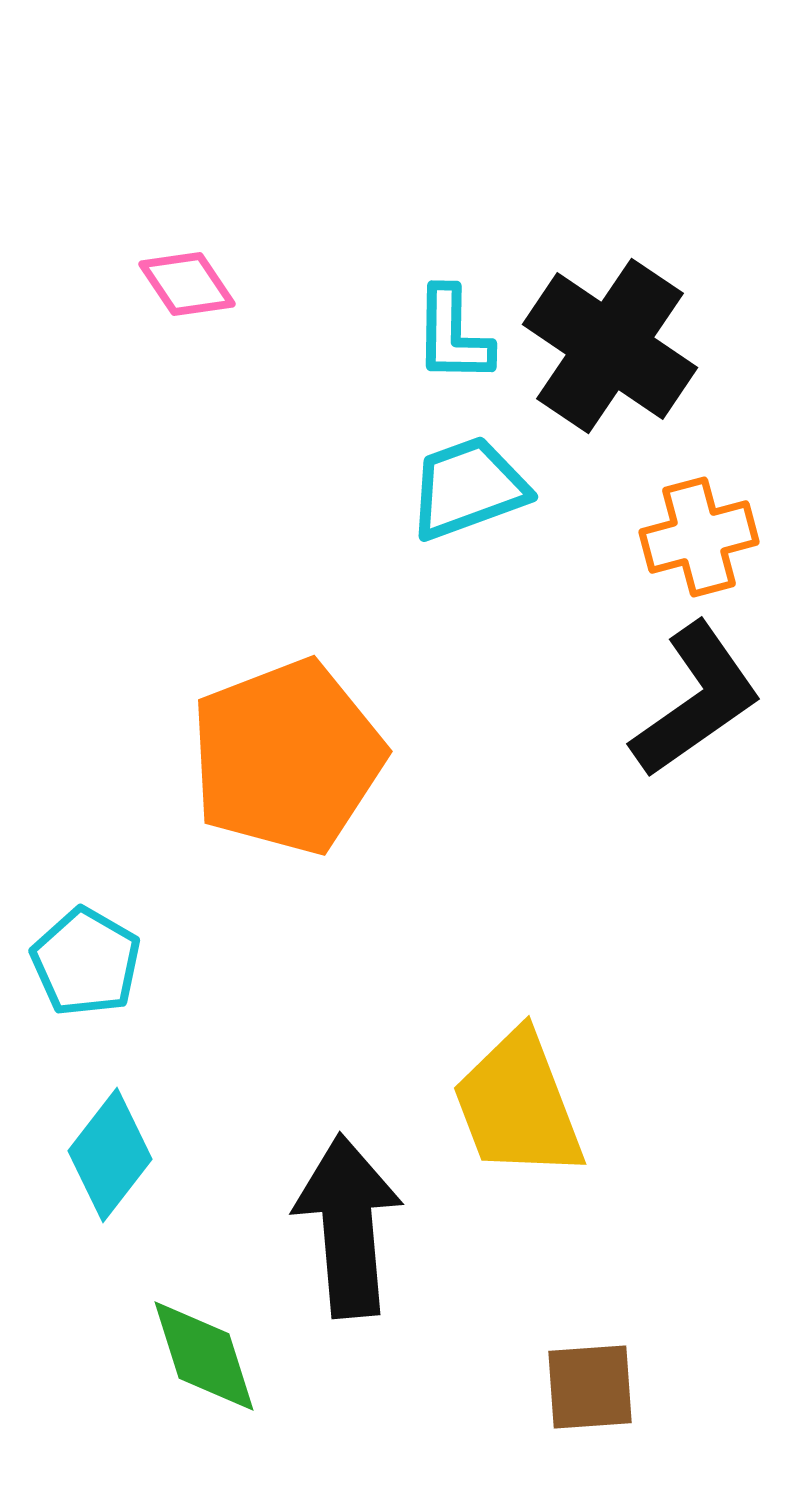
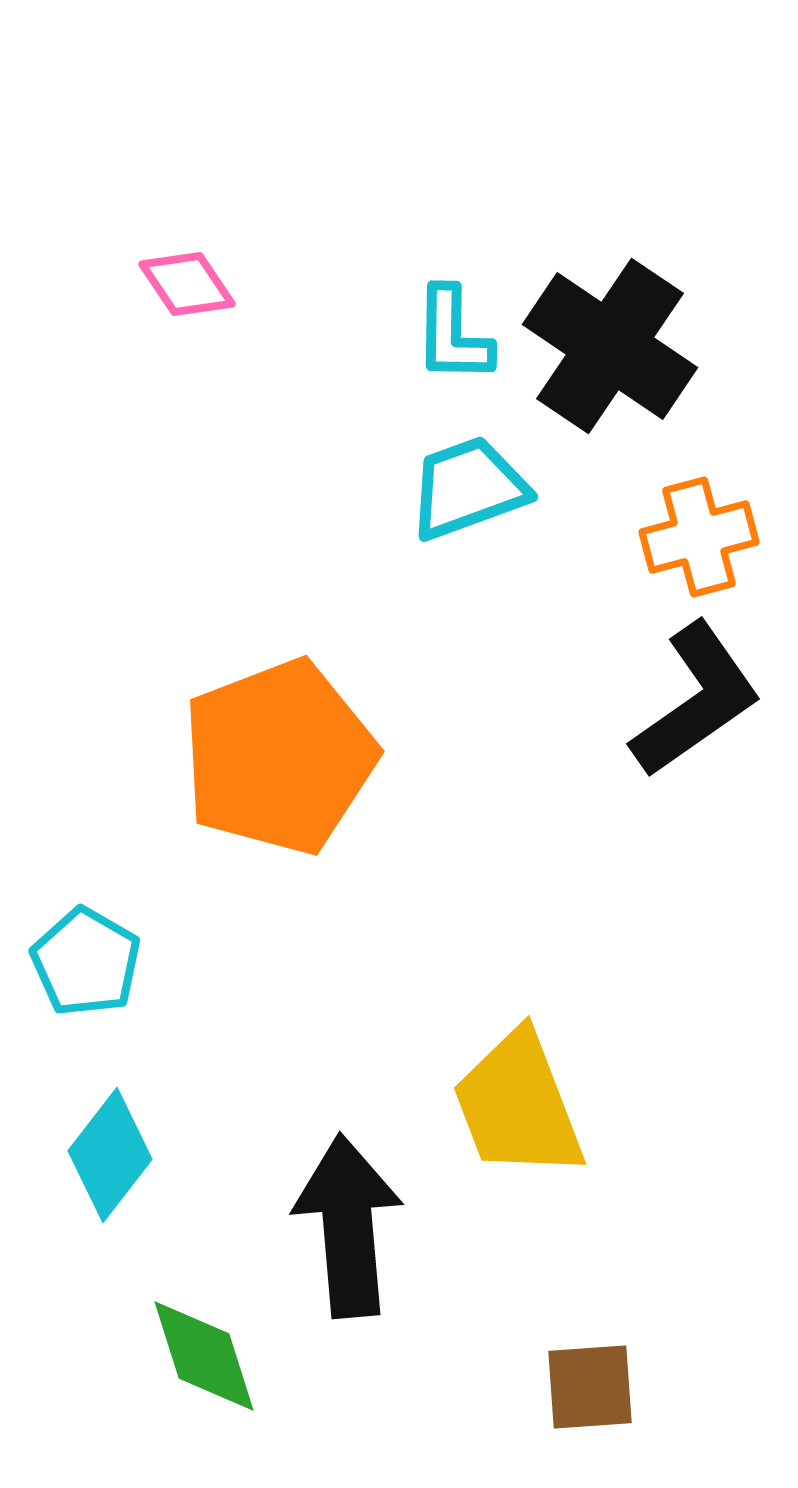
orange pentagon: moved 8 px left
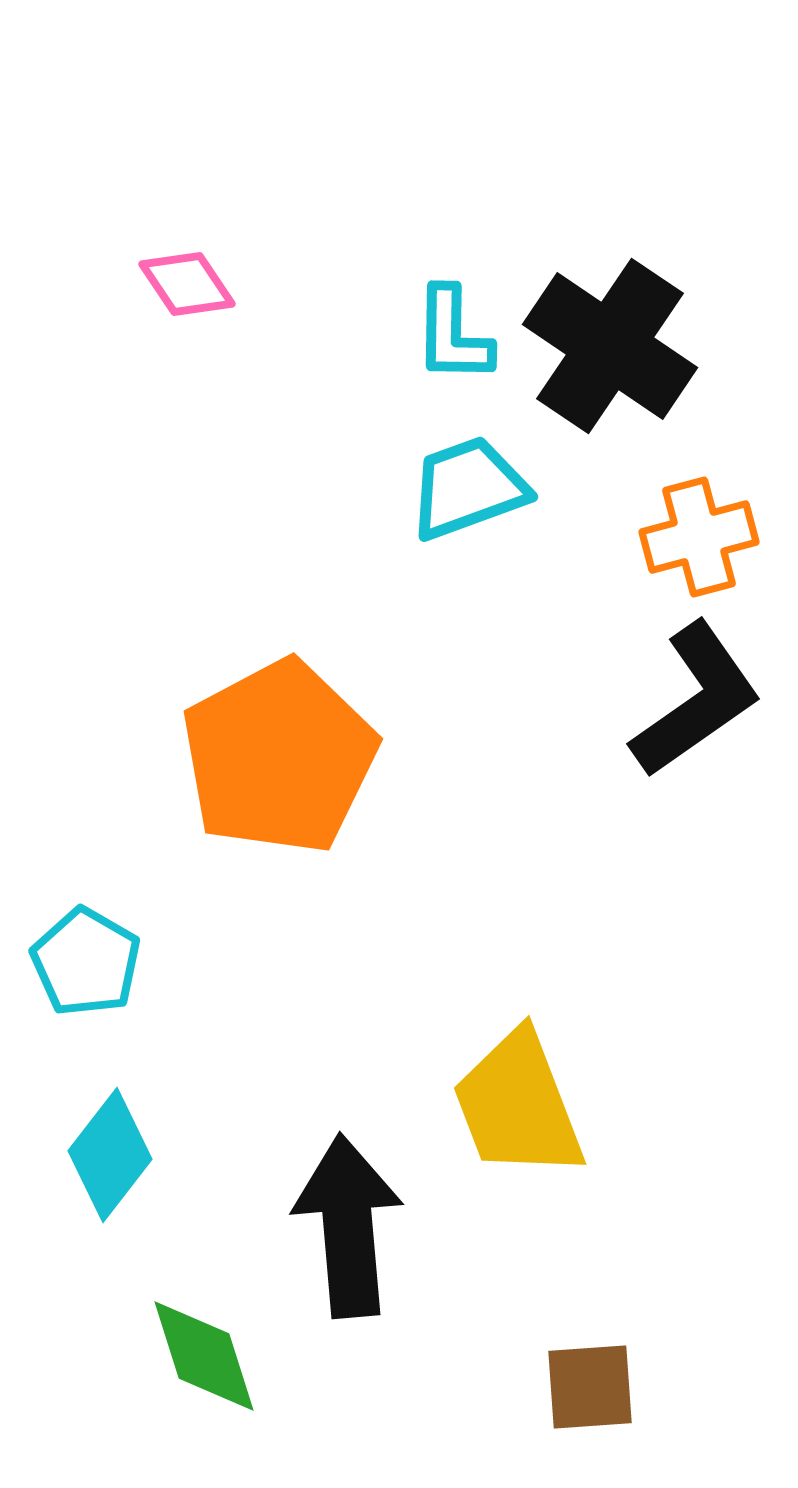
orange pentagon: rotated 7 degrees counterclockwise
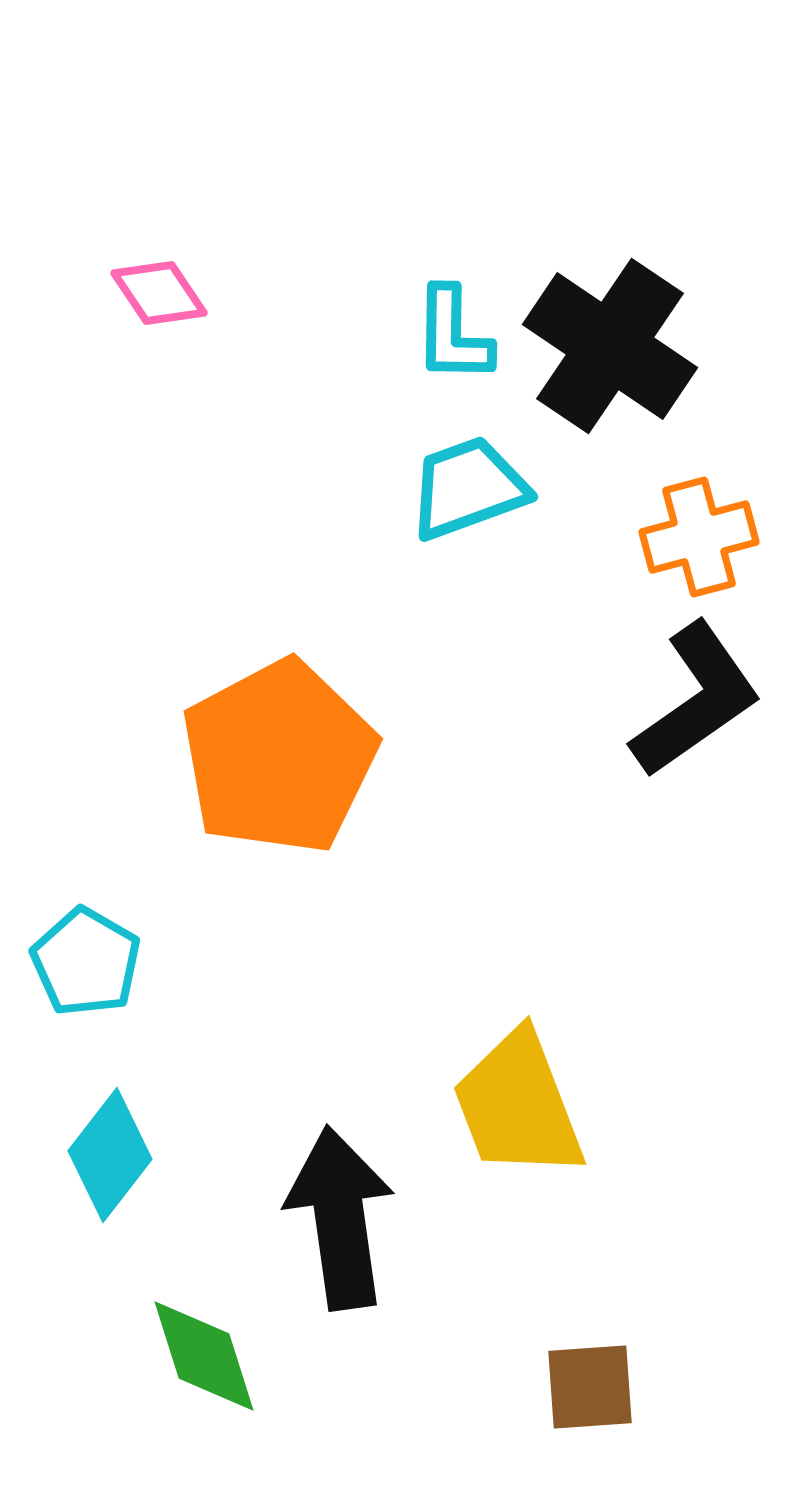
pink diamond: moved 28 px left, 9 px down
black arrow: moved 8 px left, 8 px up; rotated 3 degrees counterclockwise
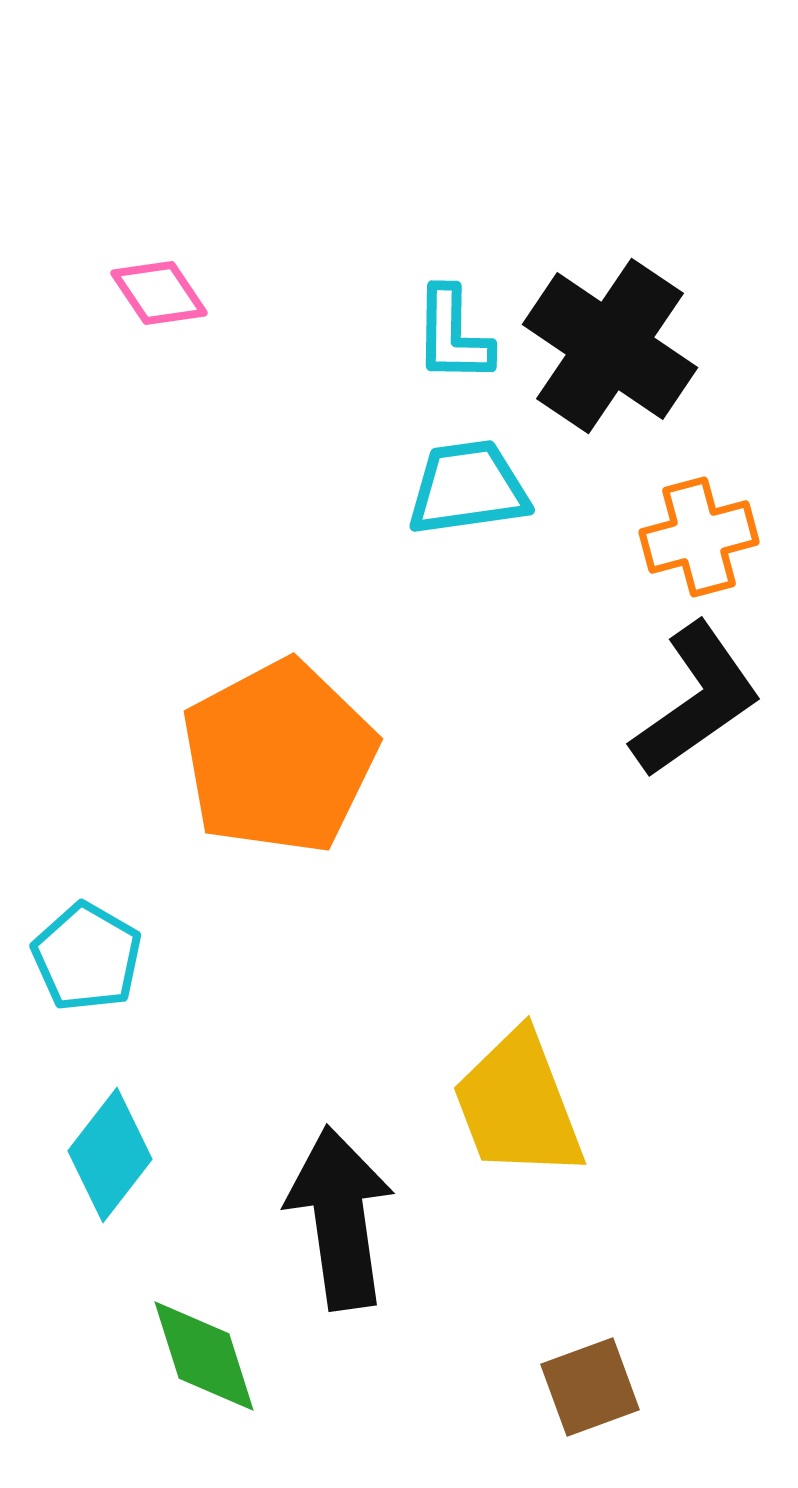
cyan trapezoid: rotated 12 degrees clockwise
cyan pentagon: moved 1 px right, 5 px up
brown square: rotated 16 degrees counterclockwise
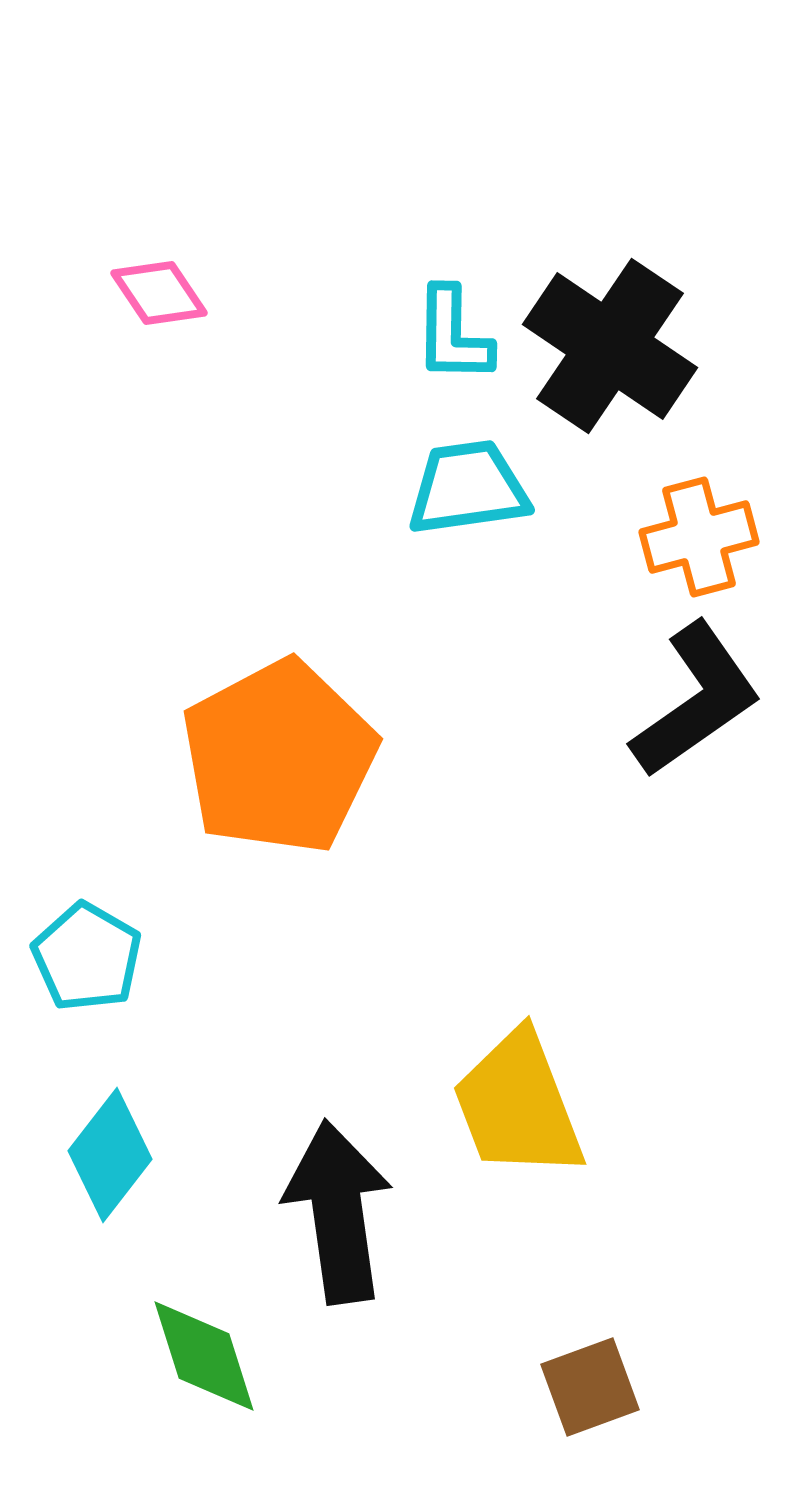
black arrow: moved 2 px left, 6 px up
